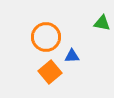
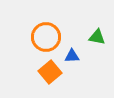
green triangle: moved 5 px left, 14 px down
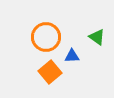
green triangle: rotated 24 degrees clockwise
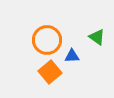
orange circle: moved 1 px right, 3 px down
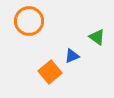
orange circle: moved 18 px left, 19 px up
blue triangle: rotated 21 degrees counterclockwise
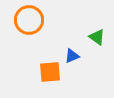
orange circle: moved 1 px up
orange square: rotated 35 degrees clockwise
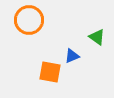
orange square: rotated 15 degrees clockwise
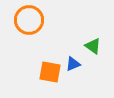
green triangle: moved 4 px left, 9 px down
blue triangle: moved 1 px right, 8 px down
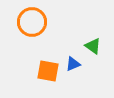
orange circle: moved 3 px right, 2 px down
orange square: moved 2 px left, 1 px up
